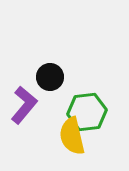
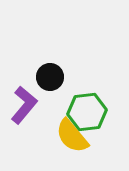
yellow semicircle: rotated 27 degrees counterclockwise
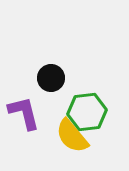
black circle: moved 1 px right, 1 px down
purple L-shape: moved 8 px down; rotated 54 degrees counterclockwise
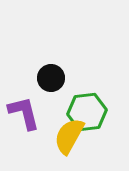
yellow semicircle: moved 3 px left; rotated 69 degrees clockwise
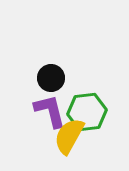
purple L-shape: moved 26 px right, 2 px up
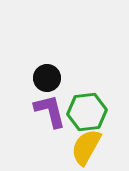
black circle: moved 4 px left
yellow semicircle: moved 17 px right, 11 px down
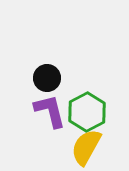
green hexagon: rotated 21 degrees counterclockwise
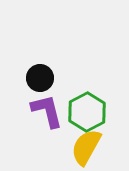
black circle: moved 7 px left
purple L-shape: moved 3 px left
